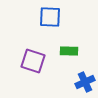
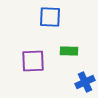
purple square: rotated 20 degrees counterclockwise
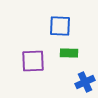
blue square: moved 10 px right, 9 px down
green rectangle: moved 2 px down
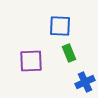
green rectangle: rotated 66 degrees clockwise
purple square: moved 2 px left
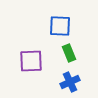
blue cross: moved 15 px left
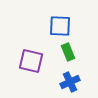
green rectangle: moved 1 px left, 1 px up
purple square: rotated 15 degrees clockwise
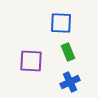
blue square: moved 1 px right, 3 px up
purple square: rotated 10 degrees counterclockwise
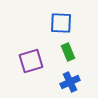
purple square: rotated 20 degrees counterclockwise
